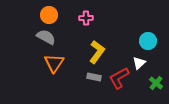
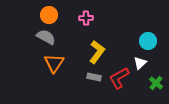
white triangle: moved 1 px right
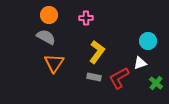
white triangle: rotated 24 degrees clockwise
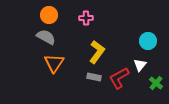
white triangle: moved 2 px down; rotated 32 degrees counterclockwise
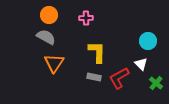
yellow L-shape: rotated 35 degrees counterclockwise
white triangle: moved 1 px right, 1 px up; rotated 24 degrees counterclockwise
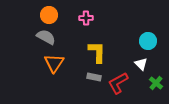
red L-shape: moved 1 px left, 5 px down
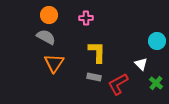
cyan circle: moved 9 px right
red L-shape: moved 1 px down
